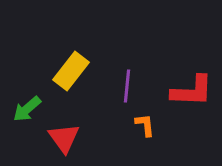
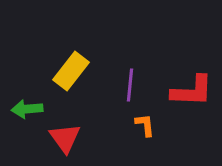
purple line: moved 3 px right, 1 px up
green arrow: rotated 36 degrees clockwise
red triangle: moved 1 px right
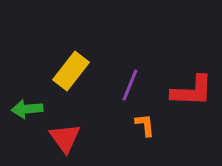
purple line: rotated 16 degrees clockwise
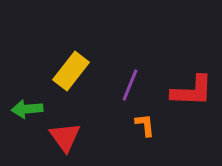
red triangle: moved 1 px up
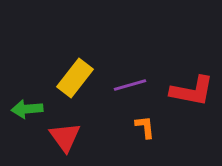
yellow rectangle: moved 4 px right, 7 px down
purple line: rotated 52 degrees clockwise
red L-shape: rotated 9 degrees clockwise
orange L-shape: moved 2 px down
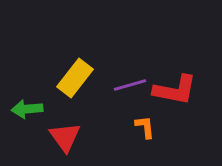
red L-shape: moved 17 px left, 1 px up
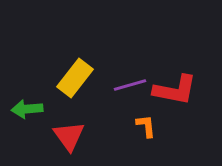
orange L-shape: moved 1 px right, 1 px up
red triangle: moved 4 px right, 1 px up
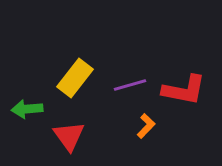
red L-shape: moved 9 px right
orange L-shape: rotated 50 degrees clockwise
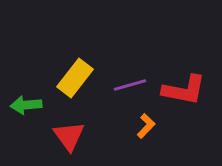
green arrow: moved 1 px left, 4 px up
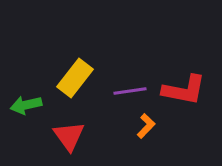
purple line: moved 6 px down; rotated 8 degrees clockwise
green arrow: rotated 8 degrees counterclockwise
